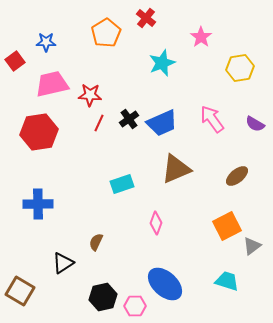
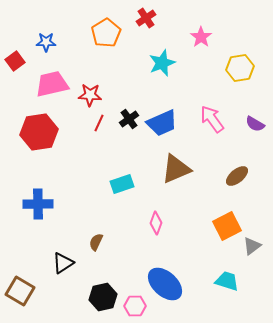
red cross: rotated 18 degrees clockwise
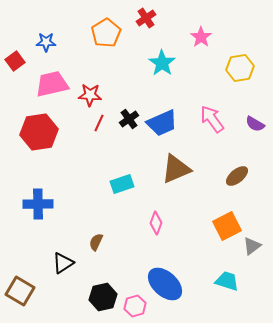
cyan star: rotated 16 degrees counterclockwise
pink hexagon: rotated 15 degrees counterclockwise
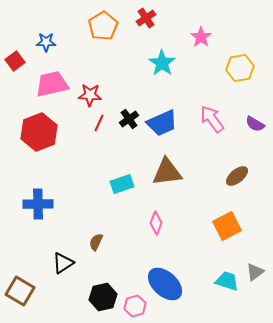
orange pentagon: moved 3 px left, 7 px up
red hexagon: rotated 12 degrees counterclockwise
brown triangle: moved 9 px left, 3 px down; rotated 16 degrees clockwise
gray triangle: moved 3 px right, 26 px down
